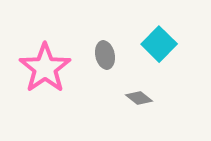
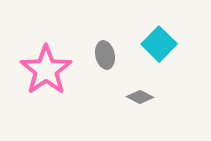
pink star: moved 1 px right, 2 px down
gray diamond: moved 1 px right, 1 px up; rotated 12 degrees counterclockwise
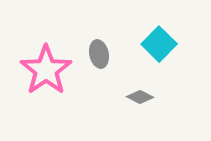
gray ellipse: moved 6 px left, 1 px up
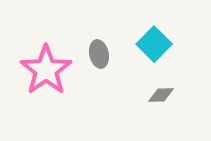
cyan square: moved 5 px left
gray diamond: moved 21 px right, 2 px up; rotated 28 degrees counterclockwise
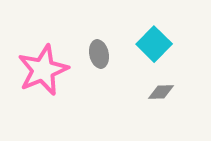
pink star: moved 3 px left; rotated 12 degrees clockwise
gray diamond: moved 3 px up
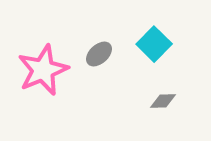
gray ellipse: rotated 60 degrees clockwise
gray diamond: moved 2 px right, 9 px down
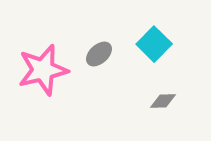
pink star: rotated 9 degrees clockwise
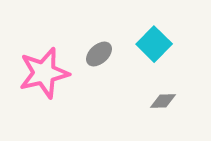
pink star: moved 1 px right, 3 px down
